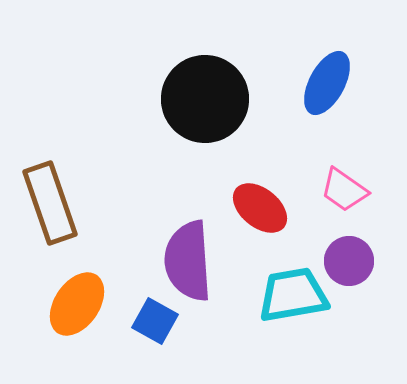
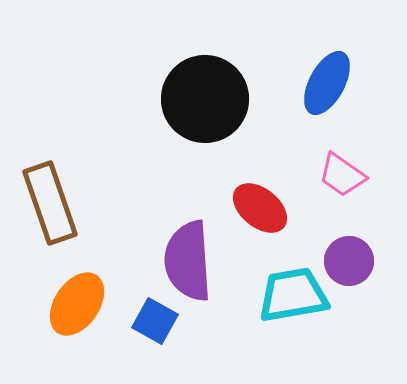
pink trapezoid: moved 2 px left, 15 px up
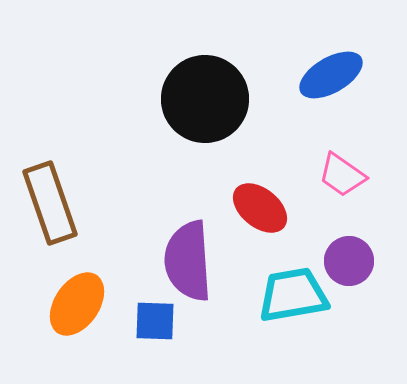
blue ellipse: moved 4 px right, 8 px up; rotated 32 degrees clockwise
blue square: rotated 27 degrees counterclockwise
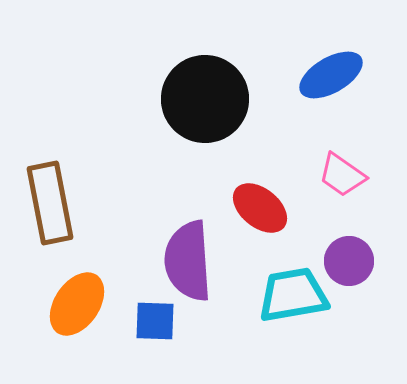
brown rectangle: rotated 8 degrees clockwise
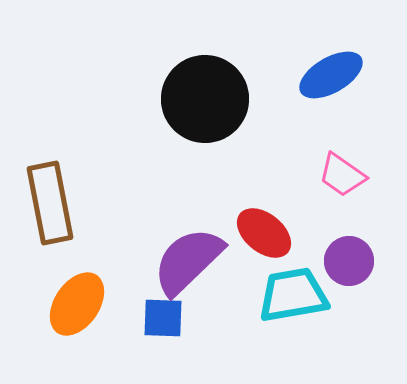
red ellipse: moved 4 px right, 25 px down
purple semicircle: rotated 50 degrees clockwise
blue square: moved 8 px right, 3 px up
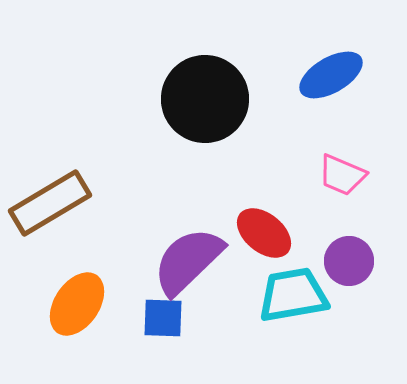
pink trapezoid: rotated 12 degrees counterclockwise
brown rectangle: rotated 70 degrees clockwise
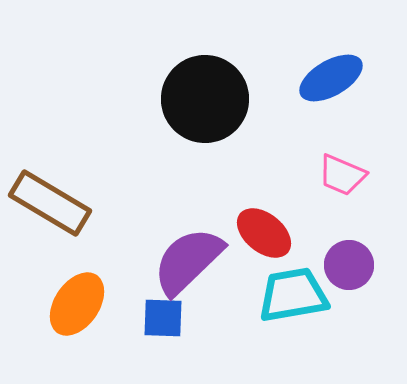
blue ellipse: moved 3 px down
brown rectangle: rotated 62 degrees clockwise
purple circle: moved 4 px down
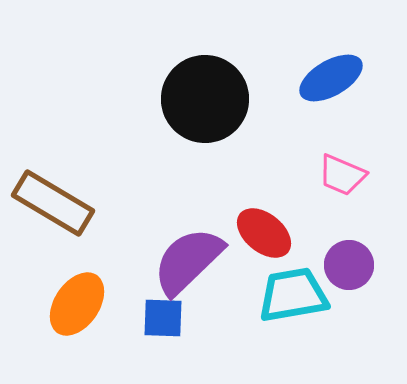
brown rectangle: moved 3 px right
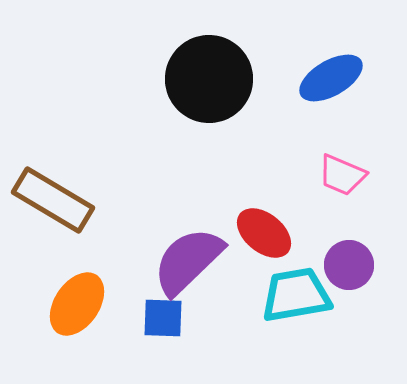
black circle: moved 4 px right, 20 px up
brown rectangle: moved 3 px up
cyan trapezoid: moved 3 px right
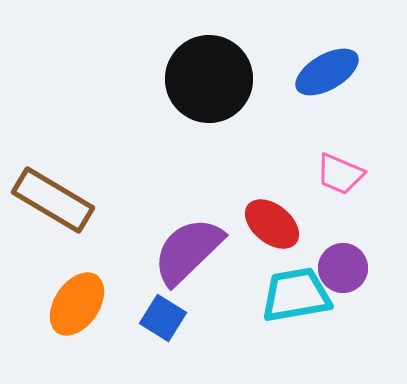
blue ellipse: moved 4 px left, 6 px up
pink trapezoid: moved 2 px left, 1 px up
red ellipse: moved 8 px right, 9 px up
purple semicircle: moved 10 px up
purple circle: moved 6 px left, 3 px down
blue square: rotated 30 degrees clockwise
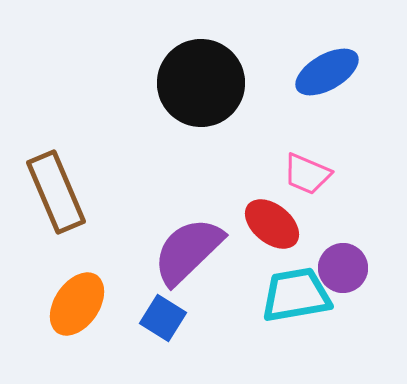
black circle: moved 8 px left, 4 px down
pink trapezoid: moved 33 px left
brown rectangle: moved 3 px right, 8 px up; rotated 36 degrees clockwise
